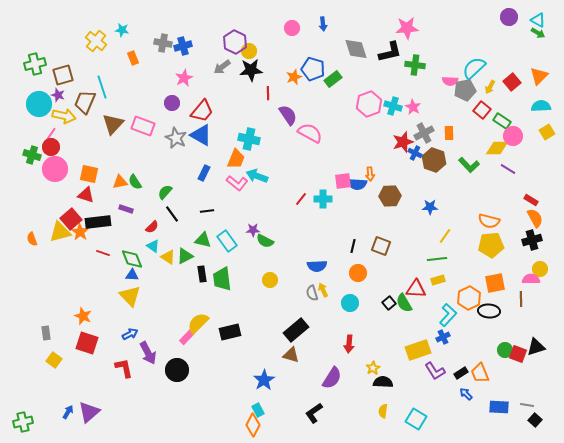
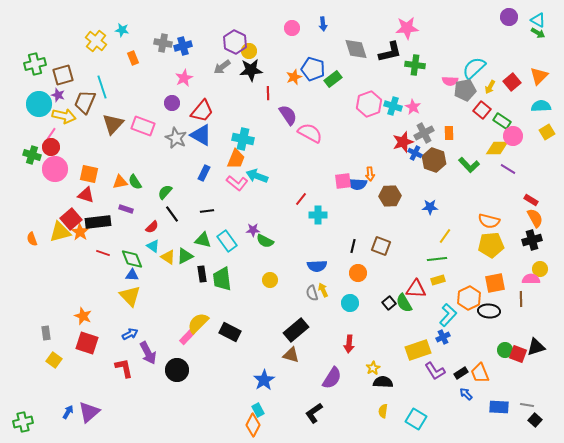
cyan cross at (249, 139): moved 6 px left
cyan cross at (323, 199): moved 5 px left, 16 px down
black rectangle at (230, 332): rotated 40 degrees clockwise
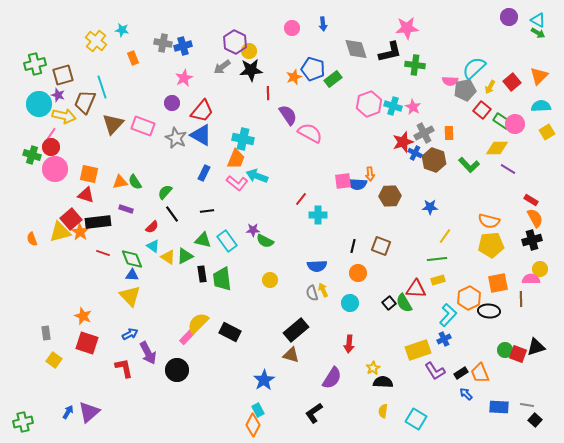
pink circle at (513, 136): moved 2 px right, 12 px up
orange square at (495, 283): moved 3 px right
blue cross at (443, 337): moved 1 px right, 2 px down
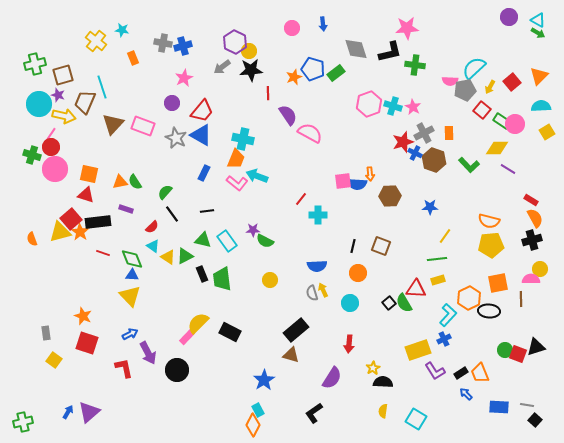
green rectangle at (333, 79): moved 3 px right, 6 px up
black rectangle at (202, 274): rotated 14 degrees counterclockwise
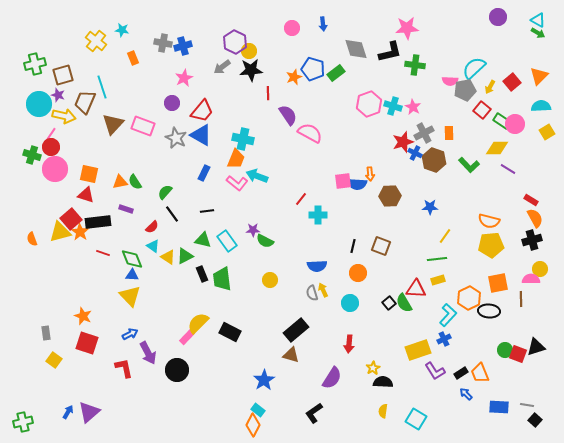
purple circle at (509, 17): moved 11 px left
cyan rectangle at (258, 410): rotated 24 degrees counterclockwise
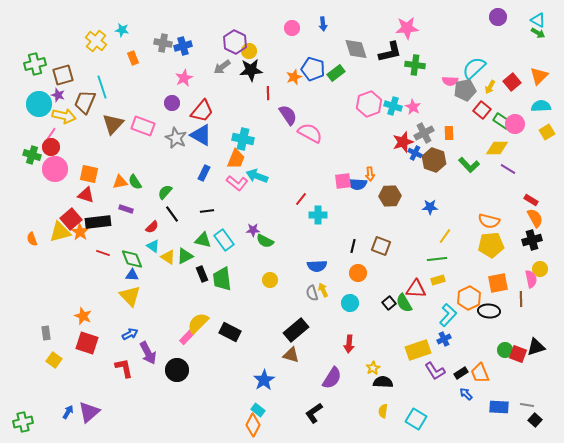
cyan rectangle at (227, 241): moved 3 px left, 1 px up
pink semicircle at (531, 279): rotated 78 degrees clockwise
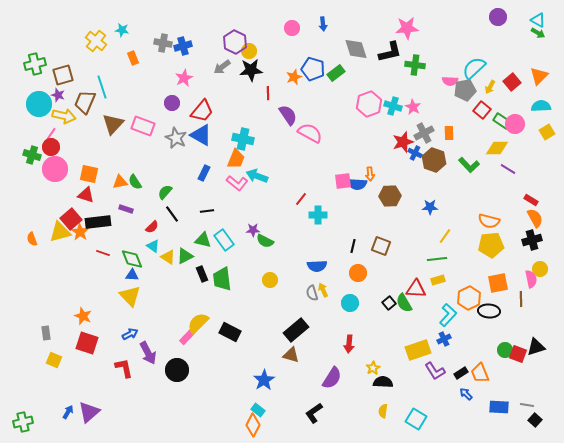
yellow square at (54, 360): rotated 14 degrees counterclockwise
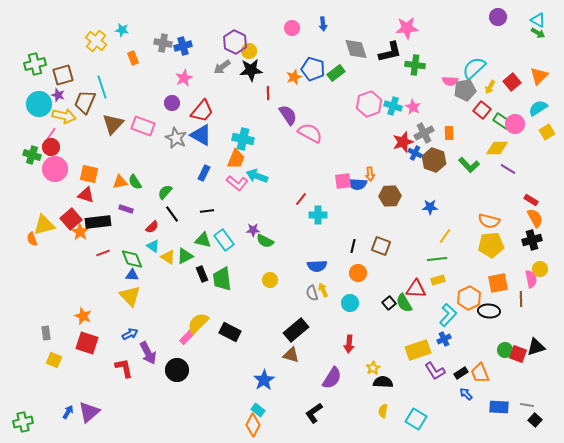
cyan semicircle at (541, 106): moved 3 px left, 2 px down; rotated 30 degrees counterclockwise
yellow triangle at (60, 232): moved 16 px left, 7 px up
red line at (103, 253): rotated 40 degrees counterclockwise
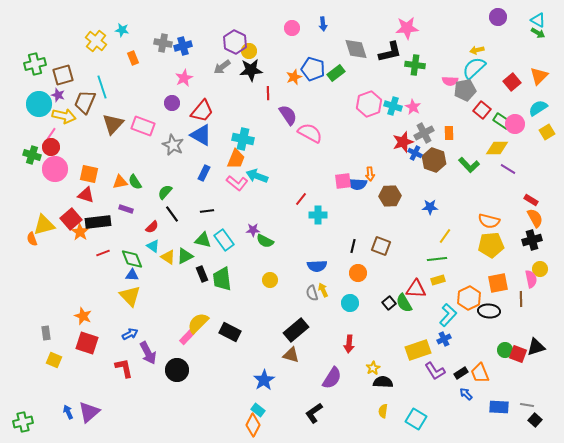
yellow arrow at (490, 87): moved 13 px left, 37 px up; rotated 48 degrees clockwise
gray star at (176, 138): moved 3 px left, 7 px down
blue arrow at (68, 412): rotated 56 degrees counterclockwise
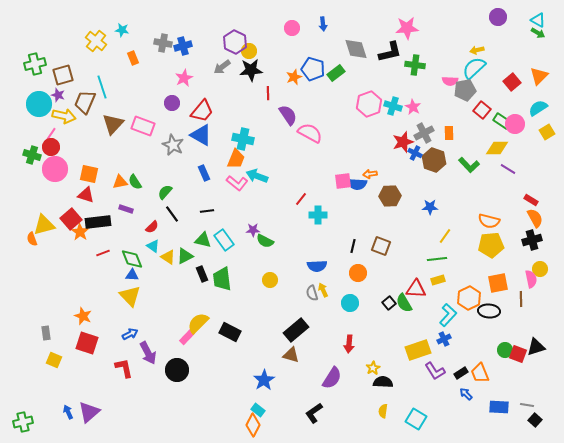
blue rectangle at (204, 173): rotated 49 degrees counterclockwise
orange arrow at (370, 174): rotated 88 degrees clockwise
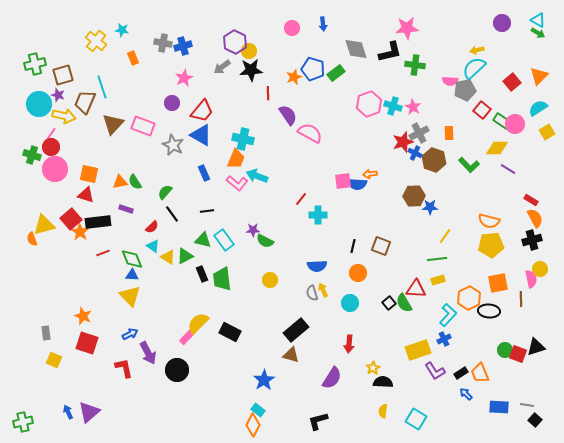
purple circle at (498, 17): moved 4 px right, 6 px down
gray cross at (424, 133): moved 5 px left
brown hexagon at (390, 196): moved 24 px right
black L-shape at (314, 413): moved 4 px right, 8 px down; rotated 20 degrees clockwise
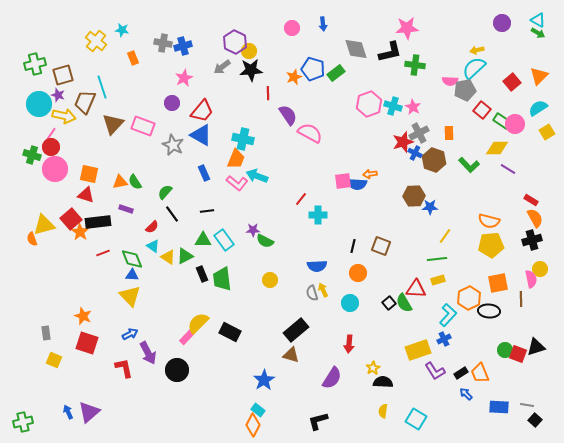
green triangle at (203, 240): rotated 12 degrees counterclockwise
